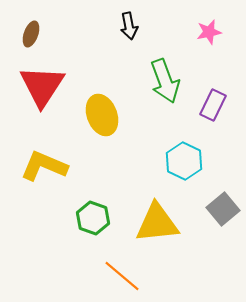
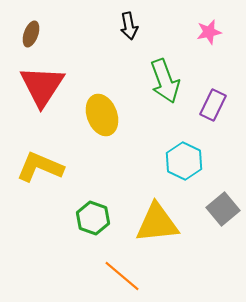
yellow L-shape: moved 4 px left, 1 px down
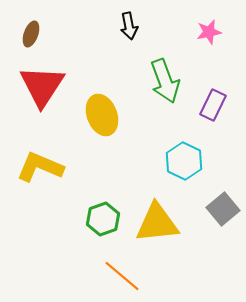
green hexagon: moved 10 px right, 1 px down; rotated 20 degrees clockwise
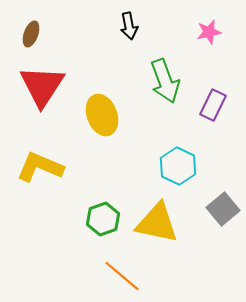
cyan hexagon: moved 6 px left, 5 px down
yellow triangle: rotated 18 degrees clockwise
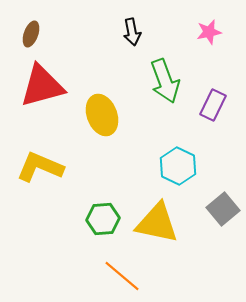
black arrow: moved 3 px right, 6 px down
red triangle: rotated 42 degrees clockwise
green hexagon: rotated 16 degrees clockwise
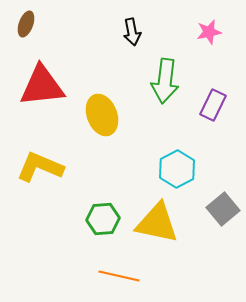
brown ellipse: moved 5 px left, 10 px up
green arrow: rotated 27 degrees clockwise
red triangle: rotated 9 degrees clockwise
cyan hexagon: moved 1 px left, 3 px down; rotated 6 degrees clockwise
orange line: moved 3 px left; rotated 27 degrees counterclockwise
